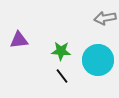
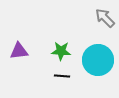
gray arrow: rotated 55 degrees clockwise
purple triangle: moved 11 px down
black line: rotated 49 degrees counterclockwise
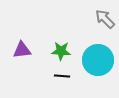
gray arrow: moved 1 px down
purple triangle: moved 3 px right, 1 px up
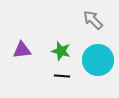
gray arrow: moved 12 px left, 1 px down
green star: rotated 12 degrees clockwise
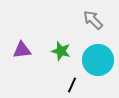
black line: moved 10 px right, 9 px down; rotated 70 degrees counterclockwise
